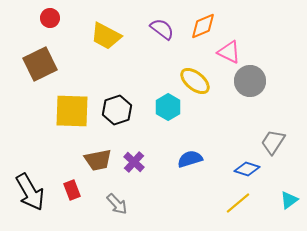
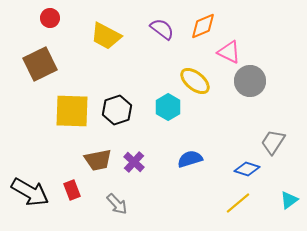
black arrow: rotated 30 degrees counterclockwise
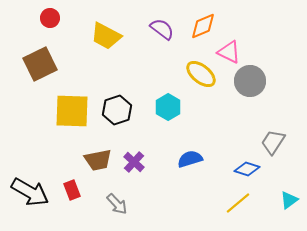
yellow ellipse: moved 6 px right, 7 px up
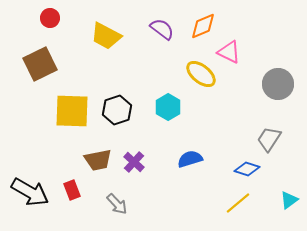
gray circle: moved 28 px right, 3 px down
gray trapezoid: moved 4 px left, 3 px up
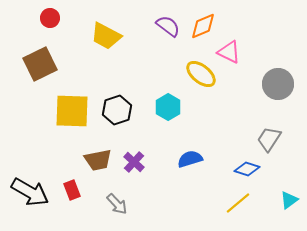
purple semicircle: moved 6 px right, 3 px up
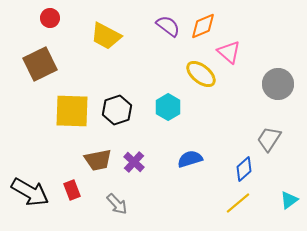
pink triangle: rotated 15 degrees clockwise
blue diamond: moved 3 px left; rotated 60 degrees counterclockwise
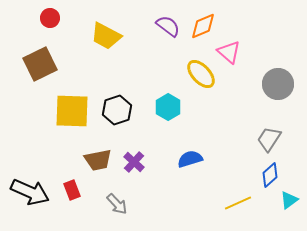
yellow ellipse: rotated 8 degrees clockwise
blue diamond: moved 26 px right, 6 px down
black arrow: rotated 6 degrees counterclockwise
yellow line: rotated 16 degrees clockwise
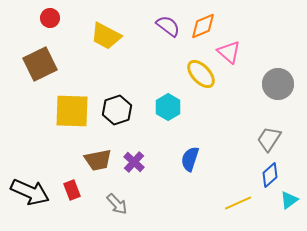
blue semicircle: rotated 55 degrees counterclockwise
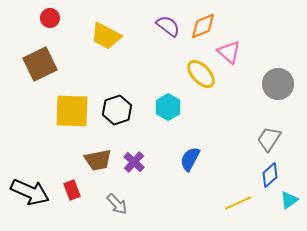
blue semicircle: rotated 10 degrees clockwise
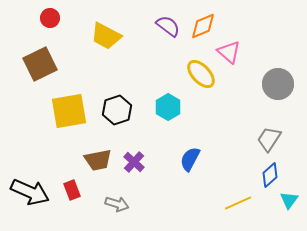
yellow square: moved 3 px left; rotated 12 degrees counterclockwise
cyan triangle: rotated 18 degrees counterclockwise
gray arrow: rotated 30 degrees counterclockwise
